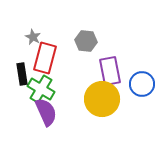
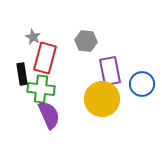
green cross: rotated 24 degrees counterclockwise
purple semicircle: moved 3 px right, 3 px down
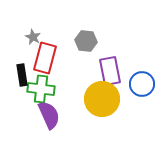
black rectangle: moved 1 px down
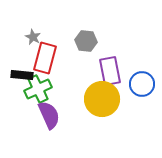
black rectangle: rotated 75 degrees counterclockwise
green cross: moved 3 px left; rotated 32 degrees counterclockwise
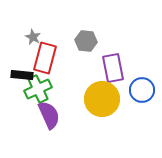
purple rectangle: moved 3 px right, 3 px up
blue circle: moved 6 px down
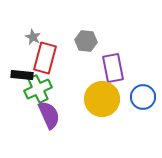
blue circle: moved 1 px right, 7 px down
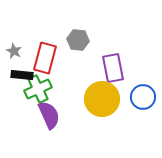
gray star: moved 19 px left, 14 px down
gray hexagon: moved 8 px left, 1 px up
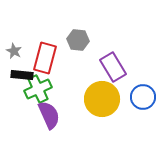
purple rectangle: moved 1 px up; rotated 20 degrees counterclockwise
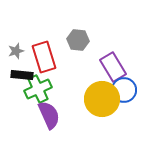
gray star: moved 2 px right; rotated 28 degrees clockwise
red rectangle: moved 1 px left, 1 px up; rotated 32 degrees counterclockwise
blue circle: moved 19 px left, 7 px up
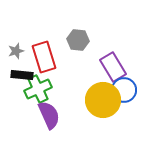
yellow circle: moved 1 px right, 1 px down
